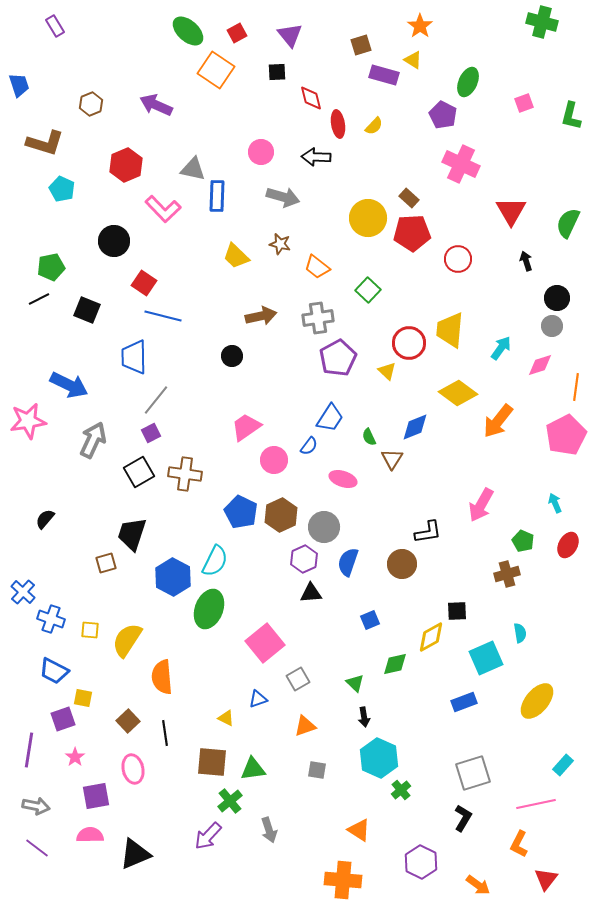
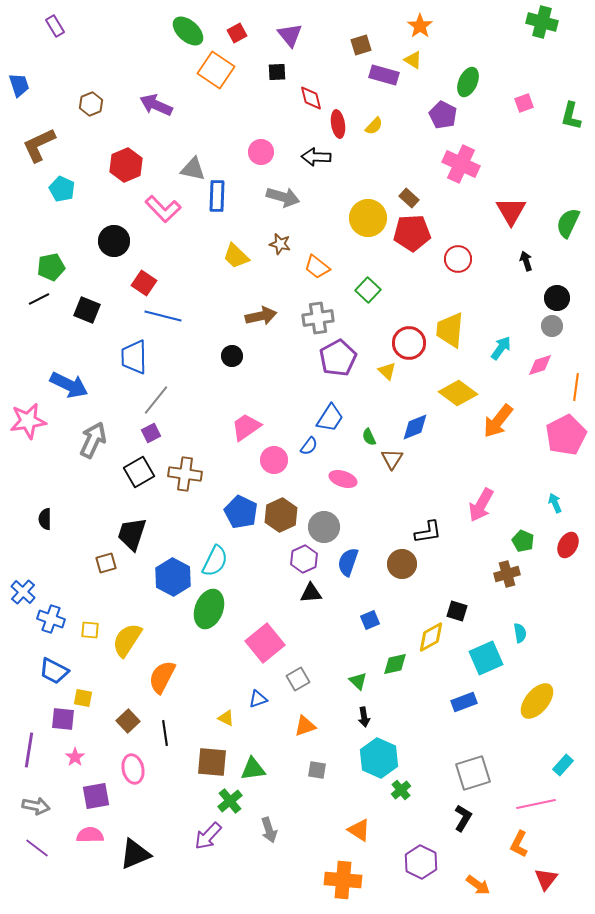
brown L-shape at (45, 143): moved 6 px left, 2 px down; rotated 138 degrees clockwise
black semicircle at (45, 519): rotated 40 degrees counterclockwise
black square at (457, 611): rotated 20 degrees clockwise
orange semicircle at (162, 677): rotated 32 degrees clockwise
green triangle at (355, 683): moved 3 px right, 2 px up
purple square at (63, 719): rotated 25 degrees clockwise
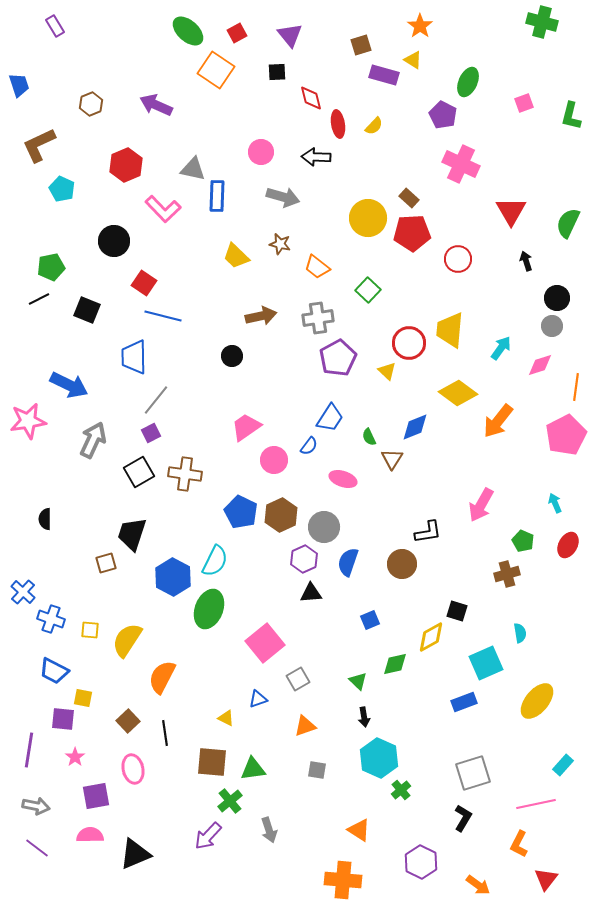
cyan square at (486, 658): moved 5 px down
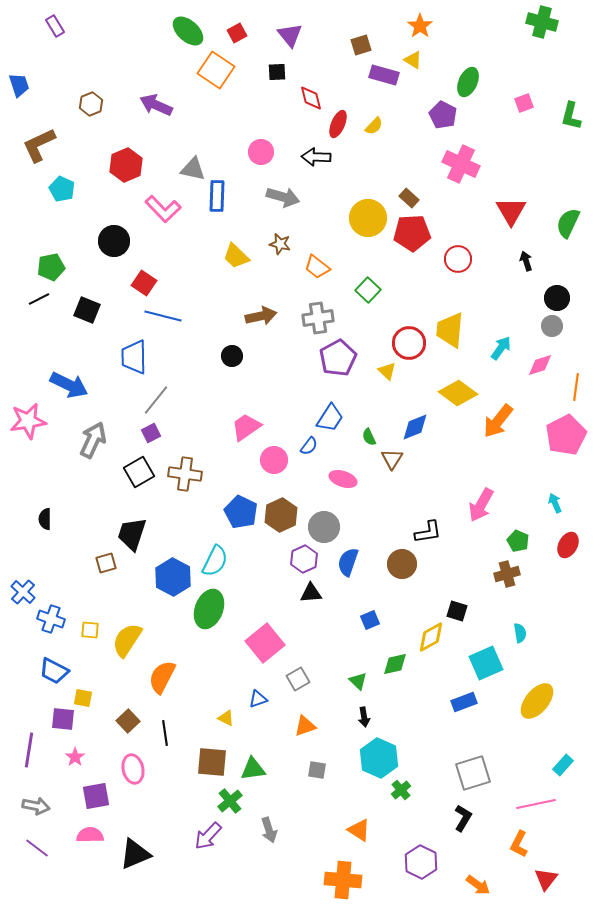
red ellipse at (338, 124): rotated 32 degrees clockwise
green pentagon at (523, 541): moved 5 px left
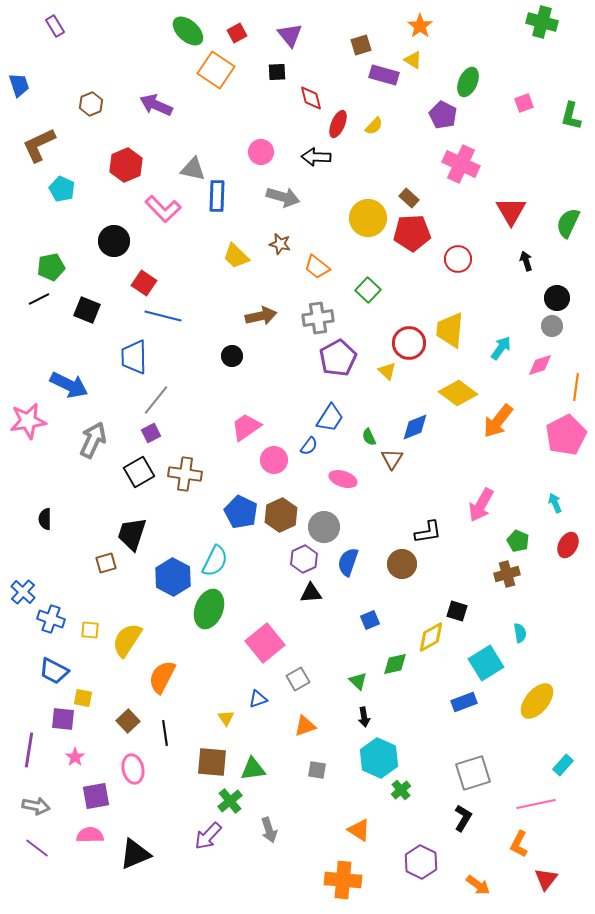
cyan square at (486, 663): rotated 8 degrees counterclockwise
yellow triangle at (226, 718): rotated 30 degrees clockwise
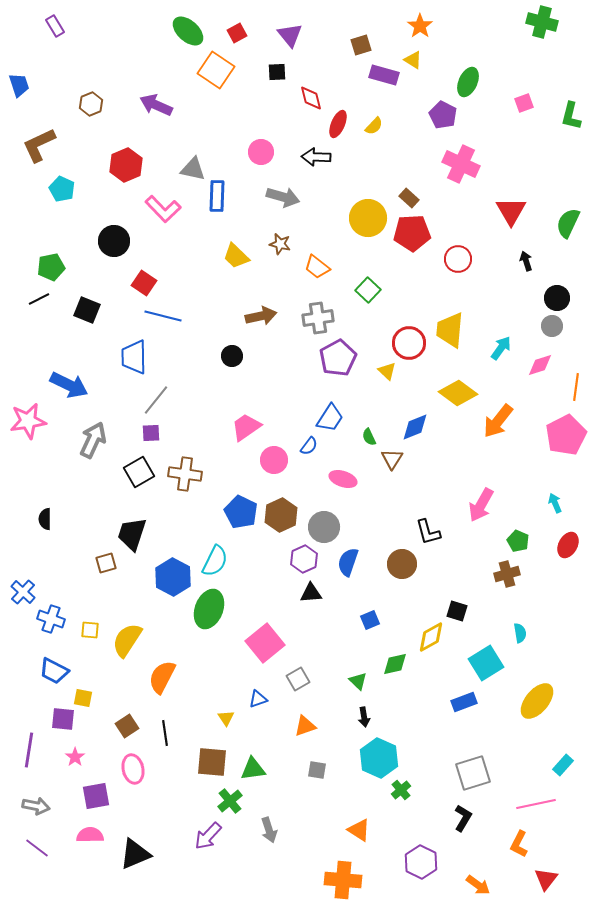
purple square at (151, 433): rotated 24 degrees clockwise
black L-shape at (428, 532): rotated 84 degrees clockwise
brown square at (128, 721): moved 1 px left, 5 px down; rotated 10 degrees clockwise
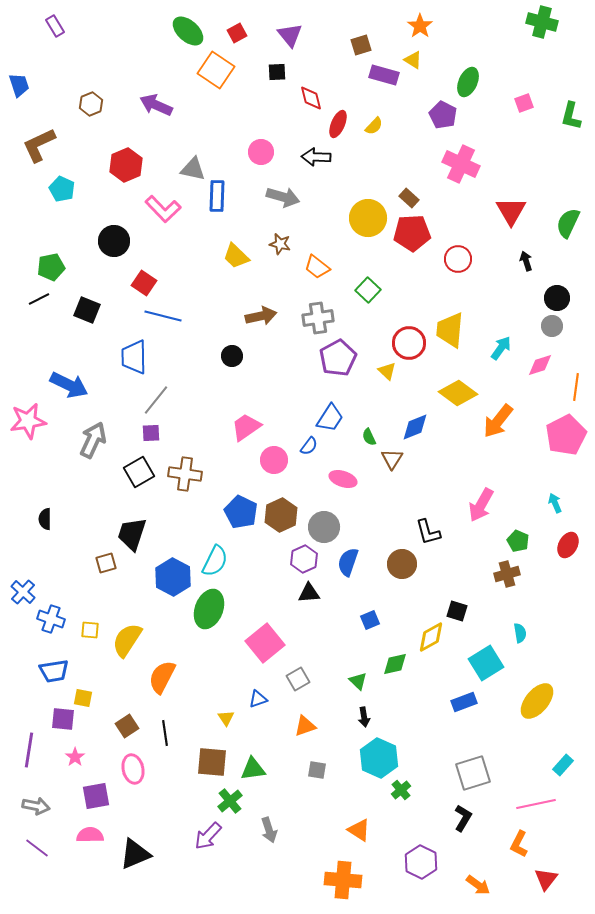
black triangle at (311, 593): moved 2 px left
blue trapezoid at (54, 671): rotated 36 degrees counterclockwise
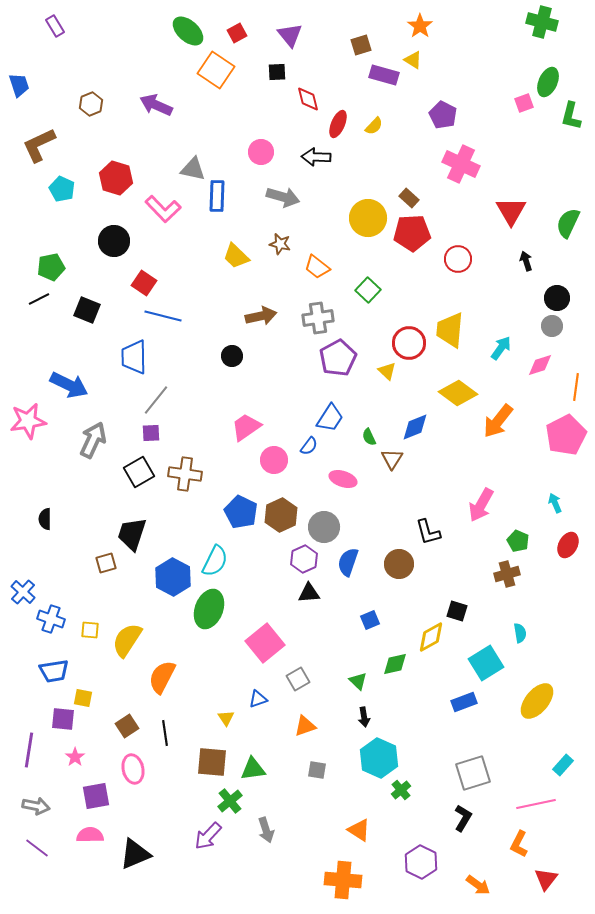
green ellipse at (468, 82): moved 80 px right
red diamond at (311, 98): moved 3 px left, 1 px down
red hexagon at (126, 165): moved 10 px left, 13 px down; rotated 20 degrees counterclockwise
brown circle at (402, 564): moved 3 px left
gray arrow at (269, 830): moved 3 px left
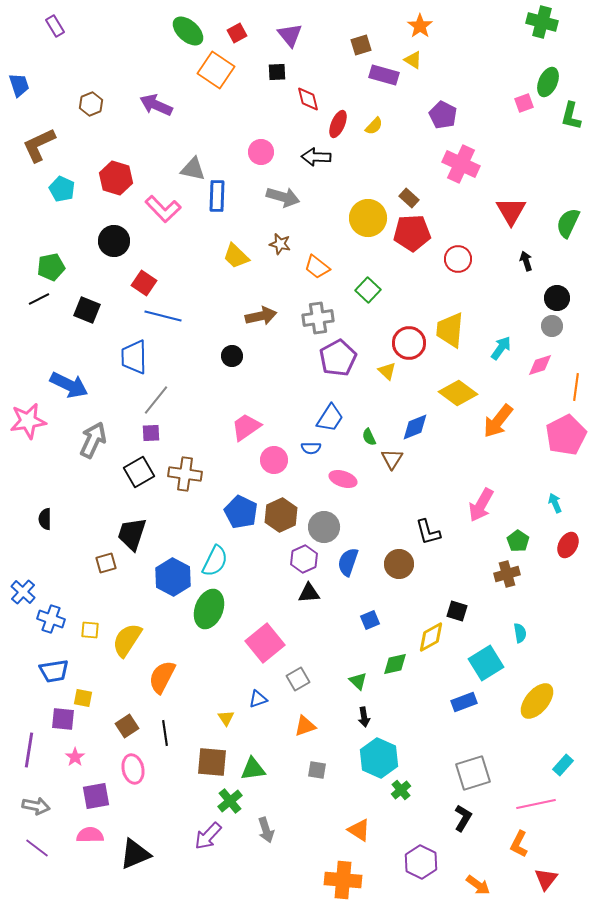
blue semicircle at (309, 446): moved 2 px right, 2 px down; rotated 54 degrees clockwise
green pentagon at (518, 541): rotated 10 degrees clockwise
